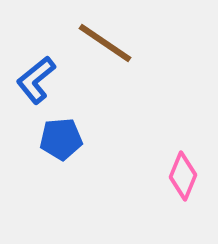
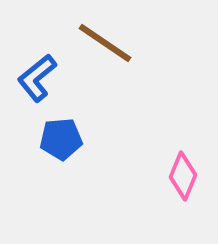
blue L-shape: moved 1 px right, 2 px up
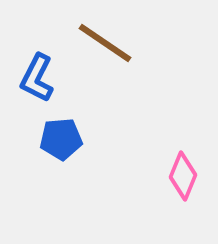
blue L-shape: rotated 24 degrees counterclockwise
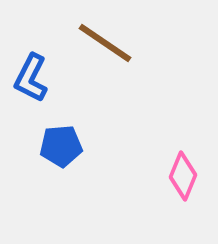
blue L-shape: moved 6 px left
blue pentagon: moved 7 px down
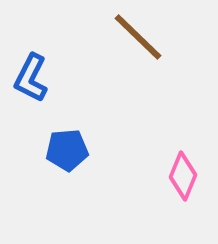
brown line: moved 33 px right, 6 px up; rotated 10 degrees clockwise
blue pentagon: moved 6 px right, 4 px down
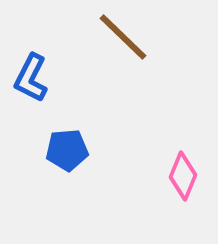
brown line: moved 15 px left
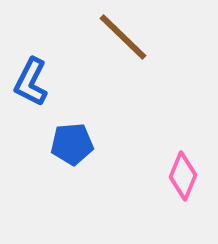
blue L-shape: moved 4 px down
blue pentagon: moved 5 px right, 6 px up
